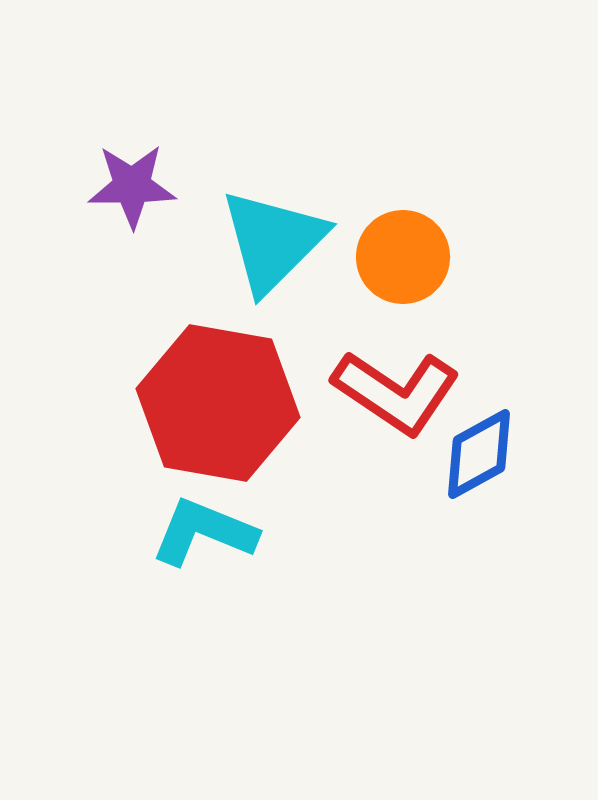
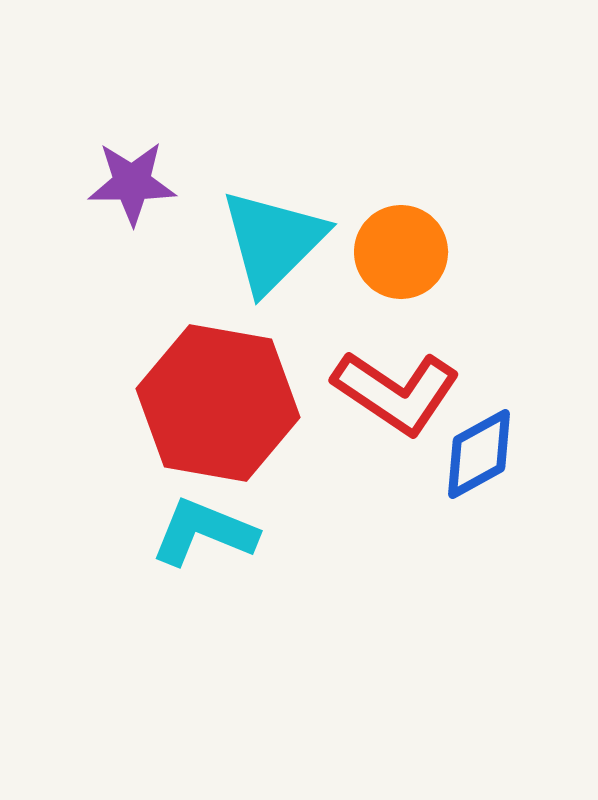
purple star: moved 3 px up
orange circle: moved 2 px left, 5 px up
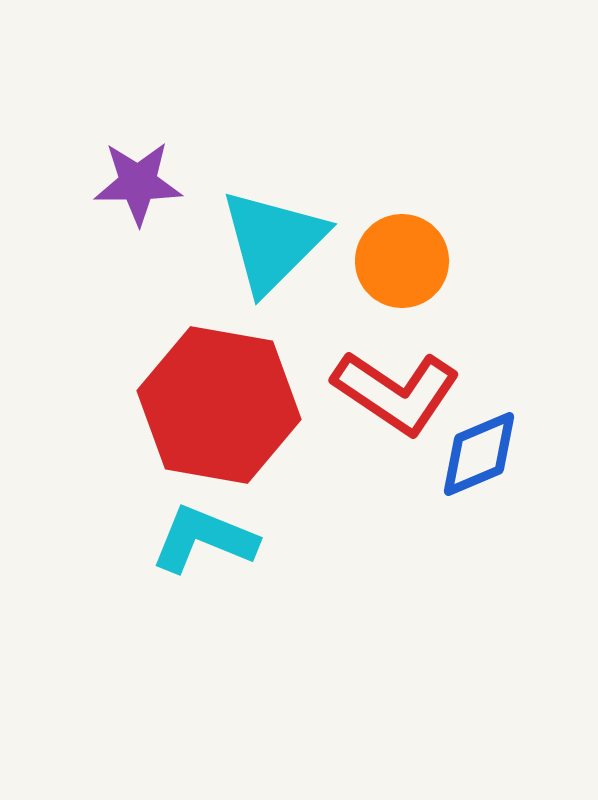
purple star: moved 6 px right
orange circle: moved 1 px right, 9 px down
red hexagon: moved 1 px right, 2 px down
blue diamond: rotated 6 degrees clockwise
cyan L-shape: moved 7 px down
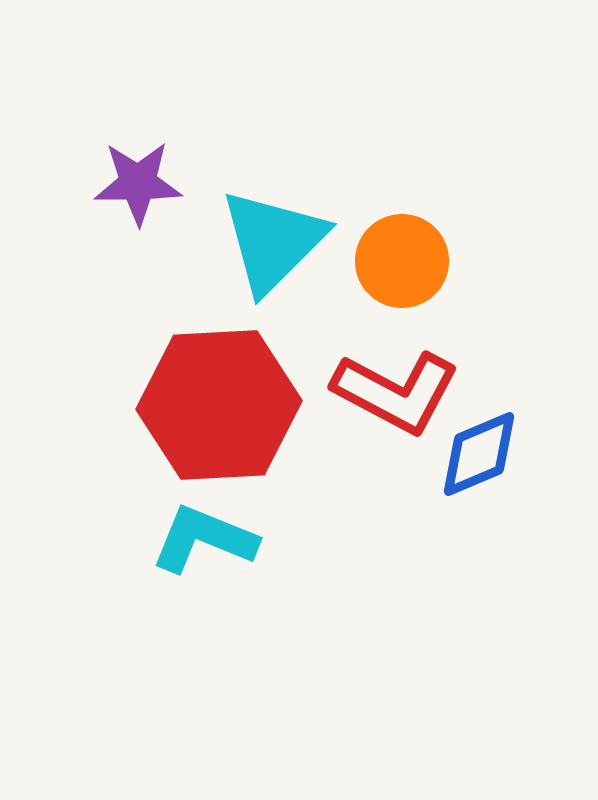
red L-shape: rotated 6 degrees counterclockwise
red hexagon: rotated 13 degrees counterclockwise
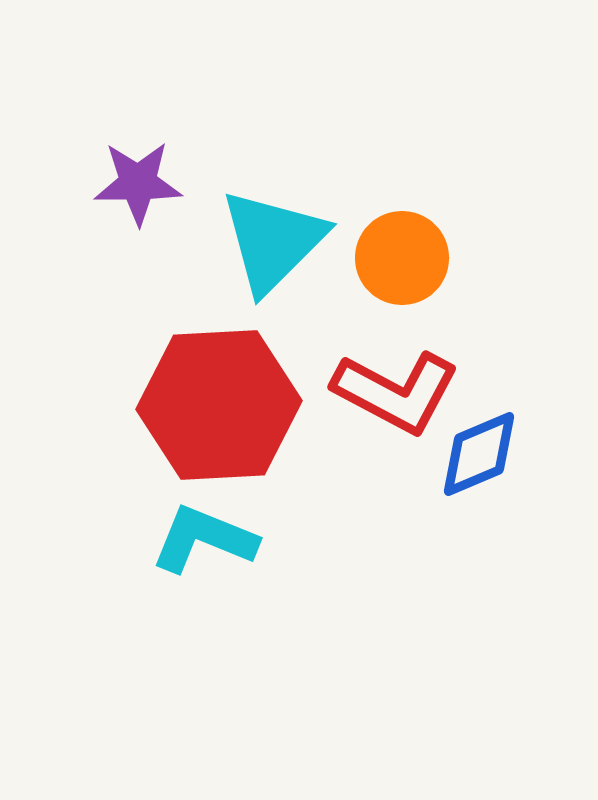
orange circle: moved 3 px up
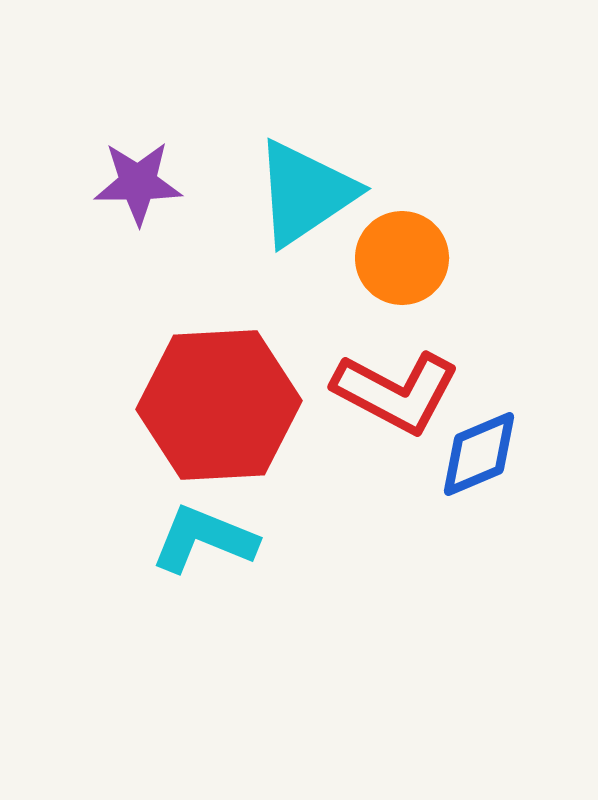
cyan triangle: moved 32 px right, 48 px up; rotated 11 degrees clockwise
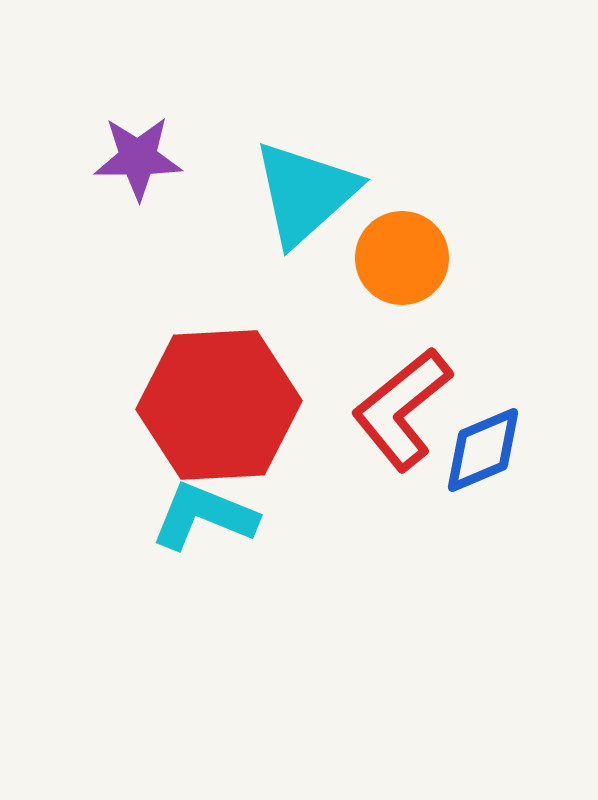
purple star: moved 25 px up
cyan triangle: rotated 8 degrees counterclockwise
red L-shape: moved 6 px right, 17 px down; rotated 113 degrees clockwise
blue diamond: moved 4 px right, 4 px up
cyan L-shape: moved 23 px up
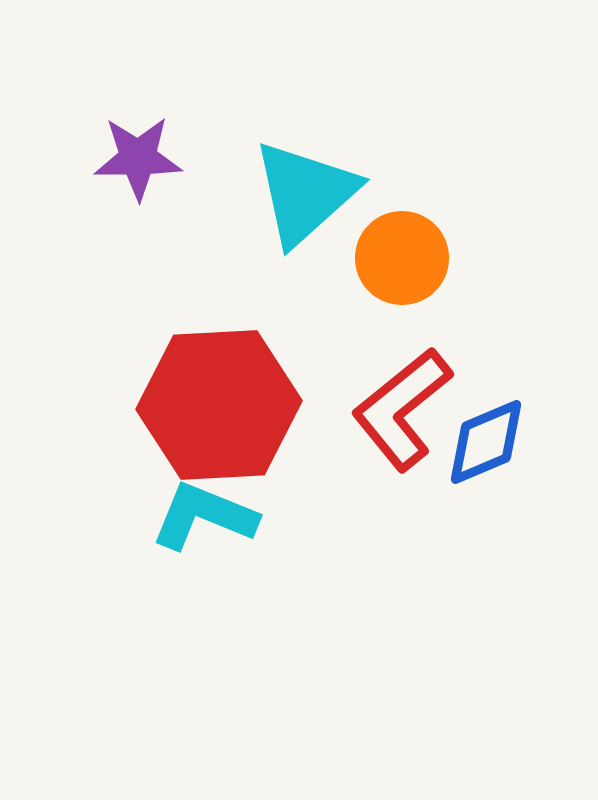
blue diamond: moved 3 px right, 8 px up
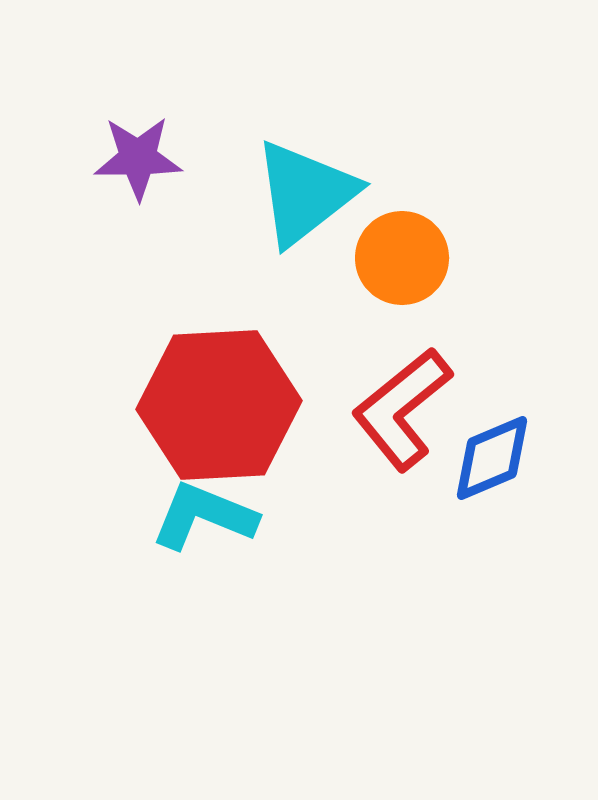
cyan triangle: rotated 4 degrees clockwise
blue diamond: moved 6 px right, 16 px down
